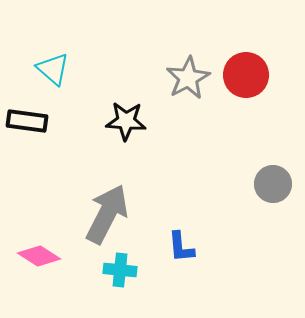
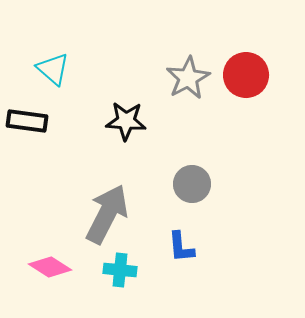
gray circle: moved 81 px left
pink diamond: moved 11 px right, 11 px down
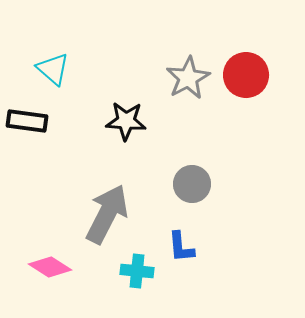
cyan cross: moved 17 px right, 1 px down
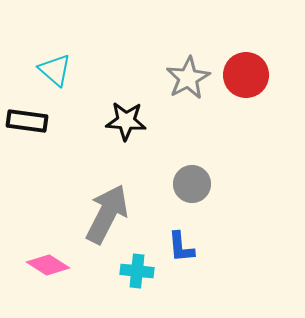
cyan triangle: moved 2 px right, 1 px down
pink diamond: moved 2 px left, 2 px up
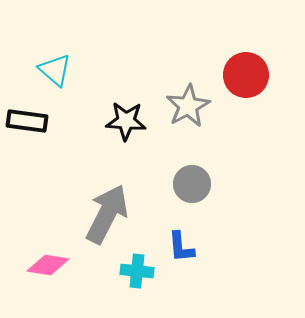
gray star: moved 28 px down
pink diamond: rotated 24 degrees counterclockwise
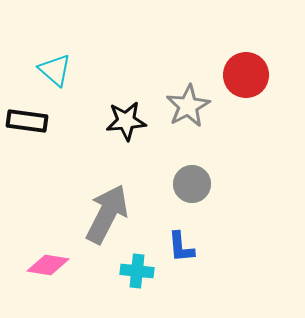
black star: rotated 9 degrees counterclockwise
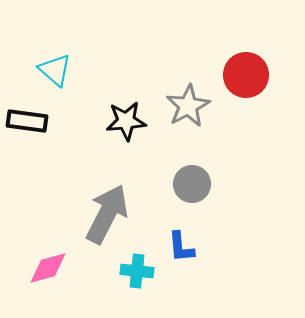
pink diamond: moved 3 px down; rotated 24 degrees counterclockwise
